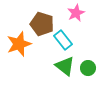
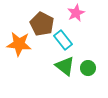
brown pentagon: rotated 10 degrees clockwise
orange star: rotated 25 degrees clockwise
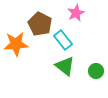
brown pentagon: moved 2 px left
orange star: moved 3 px left; rotated 10 degrees counterclockwise
green circle: moved 8 px right, 3 px down
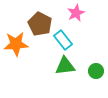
green triangle: rotated 45 degrees counterclockwise
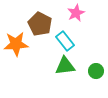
cyan rectangle: moved 2 px right, 1 px down
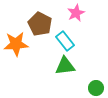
green circle: moved 17 px down
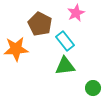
orange star: moved 5 px down
green circle: moved 3 px left
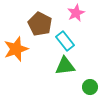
orange star: rotated 15 degrees counterclockwise
green circle: moved 3 px left, 1 px up
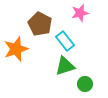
pink star: moved 4 px right; rotated 12 degrees clockwise
green triangle: rotated 10 degrees counterclockwise
green circle: moved 5 px left, 3 px up
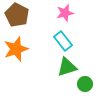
pink star: moved 15 px left
brown pentagon: moved 23 px left, 9 px up
cyan rectangle: moved 2 px left
green triangle: moved 2 px right, 1 px down
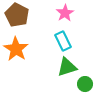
pink star: rotated 18 degrees counterclockwise
cyan rectangle: rotated 12 degrees clockwise
orange star: rotated 20 degrees counterclockwise
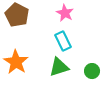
pink star: rotated 12 degrees counterclockwise
orange star: moved 13 px down
green triangle: moved 8 px left
green circle: moved 7 px right, 13 px up
